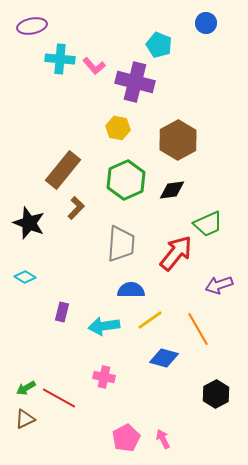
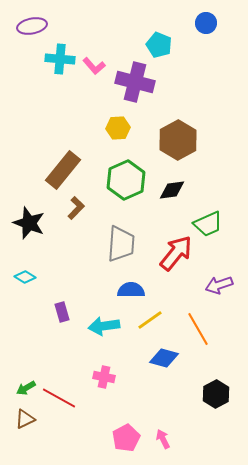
yellow hexagon: rotated 15 degrees counterclockwise
purple rectangle: rotated 30 degrees counterclockwise
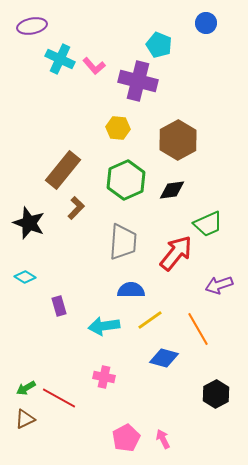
cyan cross: rotated 20 degrees clockwise
purple cross: moved 3 px right, 1 px up
yellow hexagon: rotated 10 degrees clockwise
gray trapezoid: moved 2 px right, 2 px up
purple rectangle: moved 3 px left, 6 px up
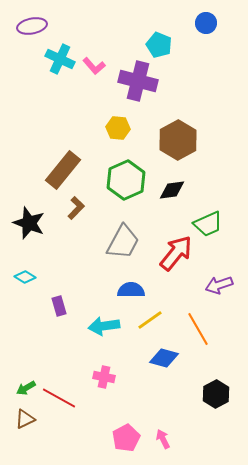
gray trapezoid: rotated 24 degrees clockwise
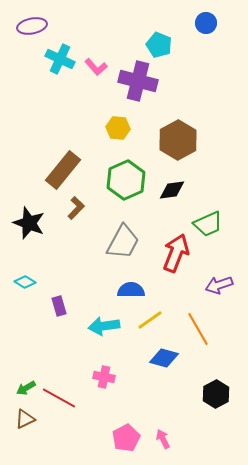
pink L-shape: moved 2 px right, 1 px down
red arrow: rotated 18 degrees counterclockwise
cyan diamond: moved 5 px down
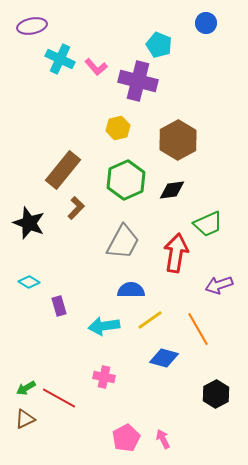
yellow hexagon: rotated 20 degrees counterclockwise
red arrow: rotated 12 degrees counterclockwise
cyan diamond: moved 4 px right
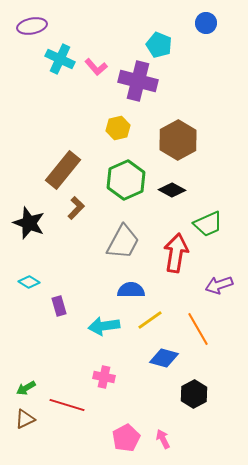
black diamond: rotated 36 degrees clockwise
black hexagon: moved 22 px left
red line: moved 8 px right, 7 px down; rotated 12 degrees counterclockwise
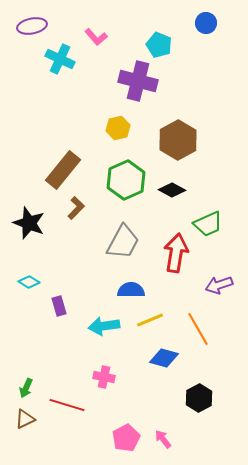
pink L-shape: moved 30 px up
yellow line: rotated 12 degrees clockwise
green arrow: rotated 36 degrees counterclockwise
black hexagon: moved 5 px right, 4 px down
pink arrow: rotated 12 degrees counterclockwise
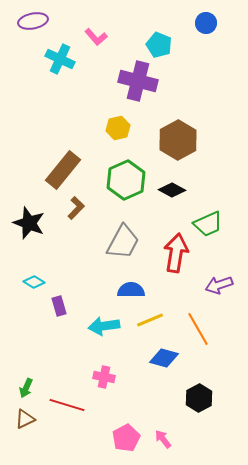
purple ellipse: moved 1 px right, 5 px up
cyan diamond: moved 5 px right
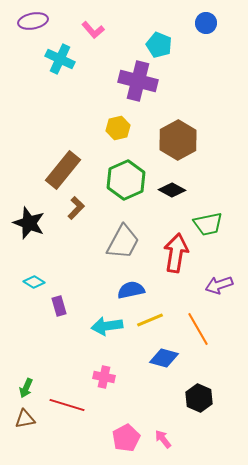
pink L-shape: moved 3 px left, 7 px up
green trapezoid: rotated 12 degrees clockwise
blue semicircle: rotated 12 degrees counterclockwise
cyan arrow: moved 3 px right
black hexagon: rotated 8 degrees counterclockwise
brown triangle: rotated 15 degrees clockwise
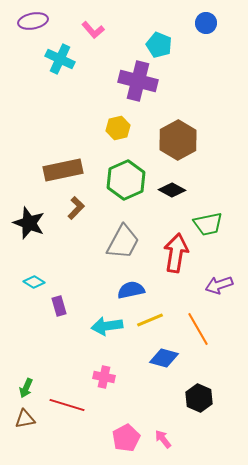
brown rectangle: rotated 39 degrees clockwise
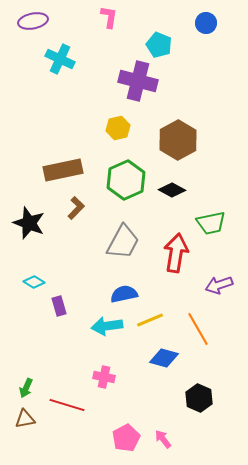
pink L-shape: moved 16 px right, 13 px up; rotated 130 degrees counterclockwise
green trapezoid: moved 3 px right, 1 px up
blue semicircle: moved 7 px left, 4 px down
